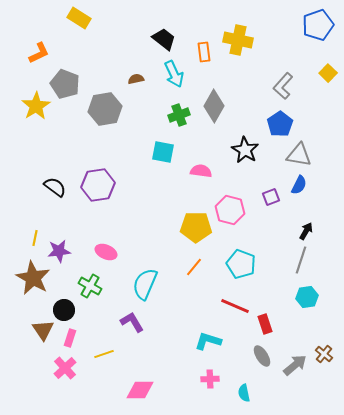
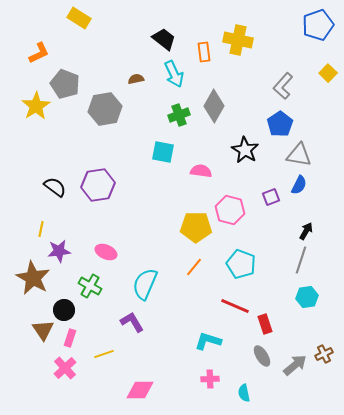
yellow line at (35, 238): moved 6 px right, 9 px up
brown cross at (324, 354): rotated 24 degrees clockwise
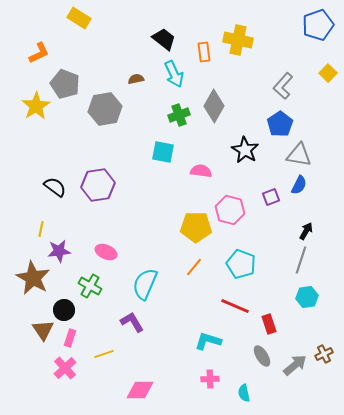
red rectangle at (265, 324): moved 4 px right
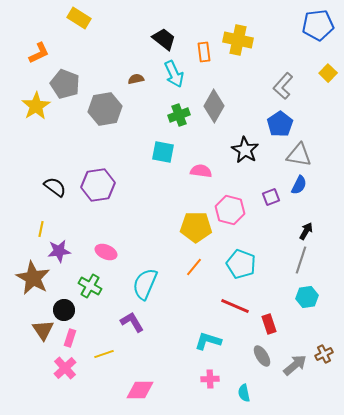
blue pentagon at (318, 25): rotated 12 degrees clockwise
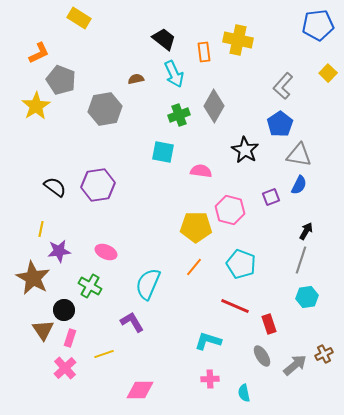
gray pentagon at (65, 84): moved 4 px left, 4 px up
cyan semicircle at (145, 284): moved 3 px right
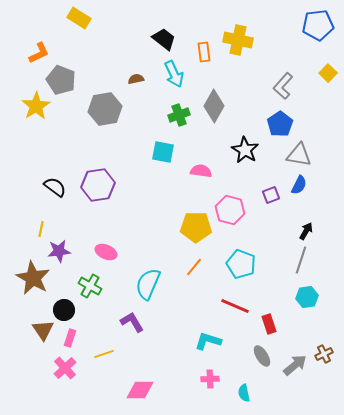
purple square at (271, 197): moved 2 px up
